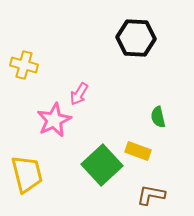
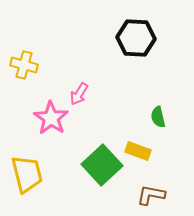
pink star: moved 3 px left, 2 px up; rotated 12 degrees counterclockwise
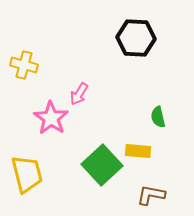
yellow rectangle: rotated 15 degrees counterclockwise
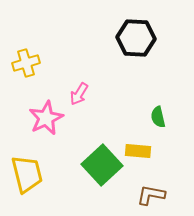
yellow cross: moved 2 px right, 2 px up; rotated 32 degrees counterclockwise
pink star: moved 5 px left; rotated 12 degrees clockwise
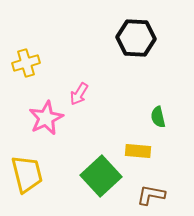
green square: moved 1 px left, 11 px down
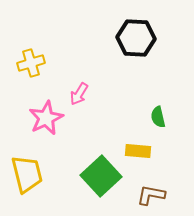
yellow cross: moved 5 px right
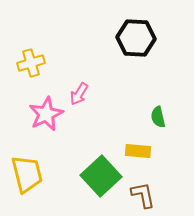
pink star: moved 4 px up
brown L-shape: moved 8 px left; rotated 68 degrees clockwise
